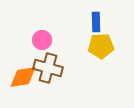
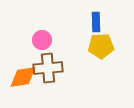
brown cross: rotated 20 degrees counterclockwise
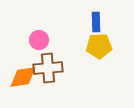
pink circle: moved 3 px left
yellow pentagon: moved 2 px left
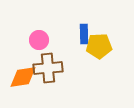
blue rectangle: moved 12 px left, 12 px down
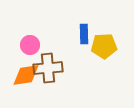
pink circle: moved 9 px left, 5 px down
yellow pentagon: moved 5 px right
orange diamond: moved 3 px right, 2 px up
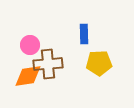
yellow pentagon: moved 5 px left, 17 px down
brown cross: moved 4 px up
orange diamond: moved 2 px right, 1 px down
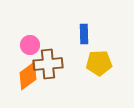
orange diamond: rotated 28 degrees counterclockwise
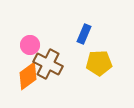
blue rectangle: rotated 24 degrees clockwise
brown cross: rotated 32 degrees clockwise
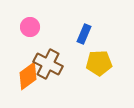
pink circle: moved 18 px up
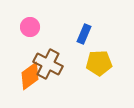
orange diamond: moved 2 px right
